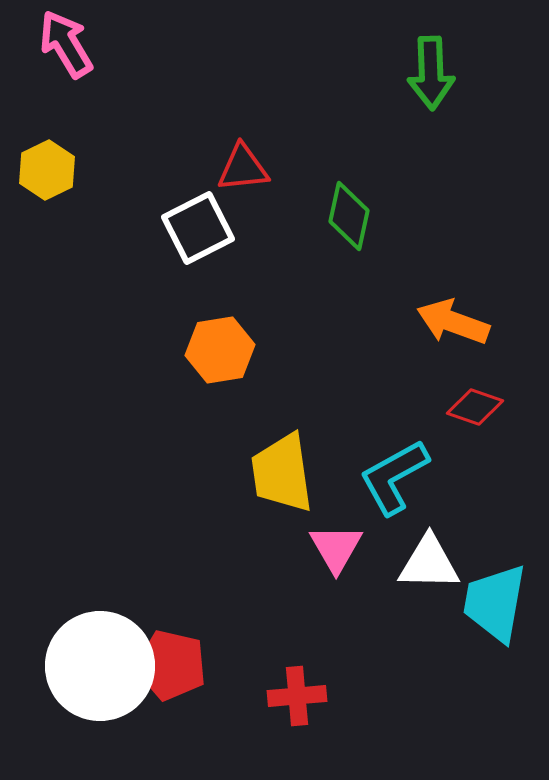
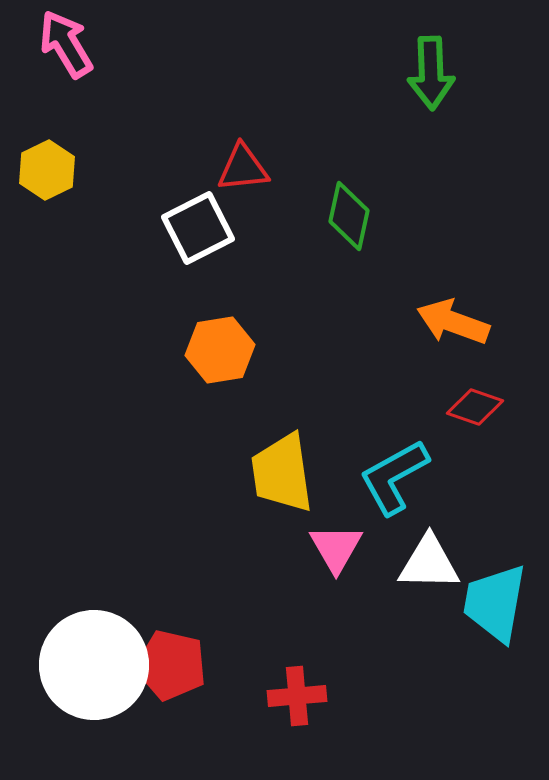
white circle: moved 6 px left, 1 px up
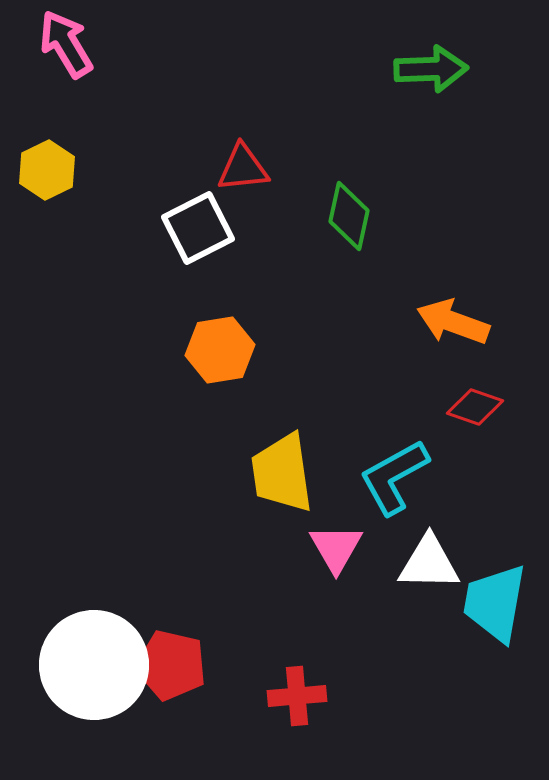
green arrow: moved 4 px up; rotated 90 degrees counterclockwise
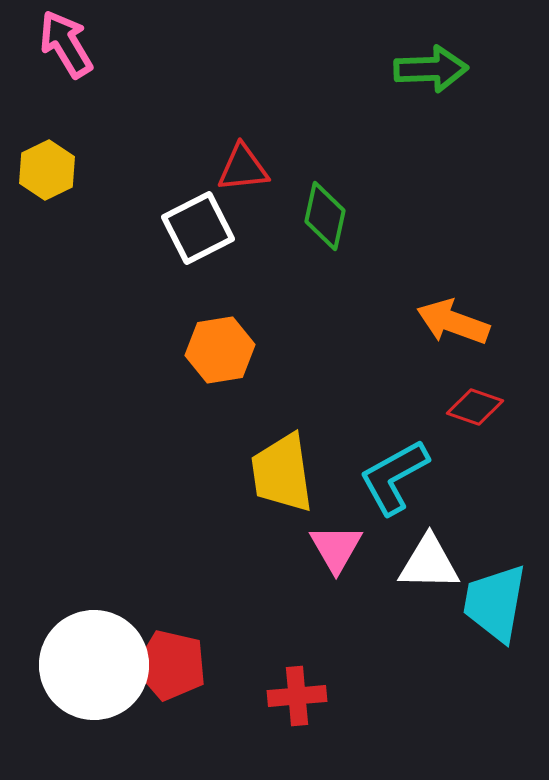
green diamond: moved 24 px left
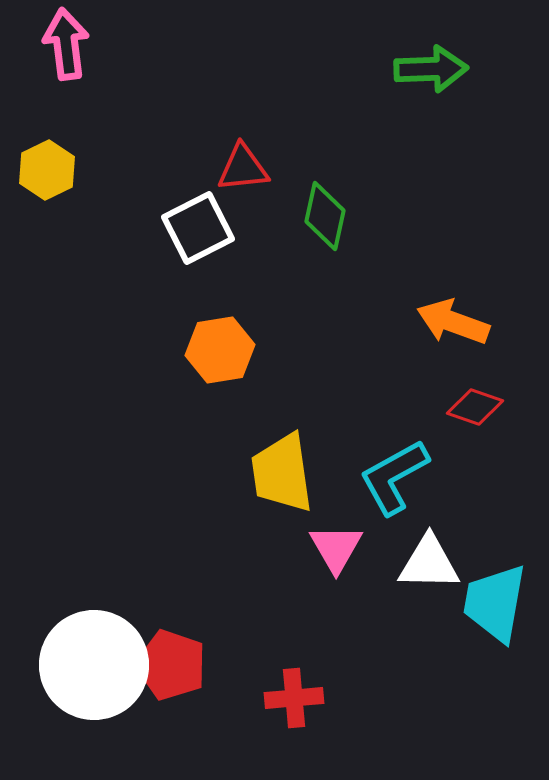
pink arrow: rotated 24 degrees clockwise
red pentagon: rotated 6 degrees clockwise
red cross: moved 3 px left, 2 px down
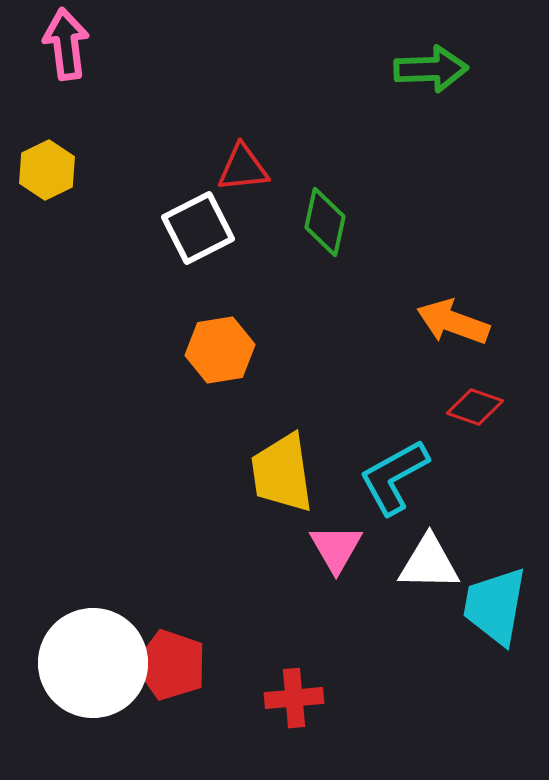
green diamond: moved 6 px down
cyan trapezoid: moved 3 px down
white circle: moved 1 px left, 2 px up
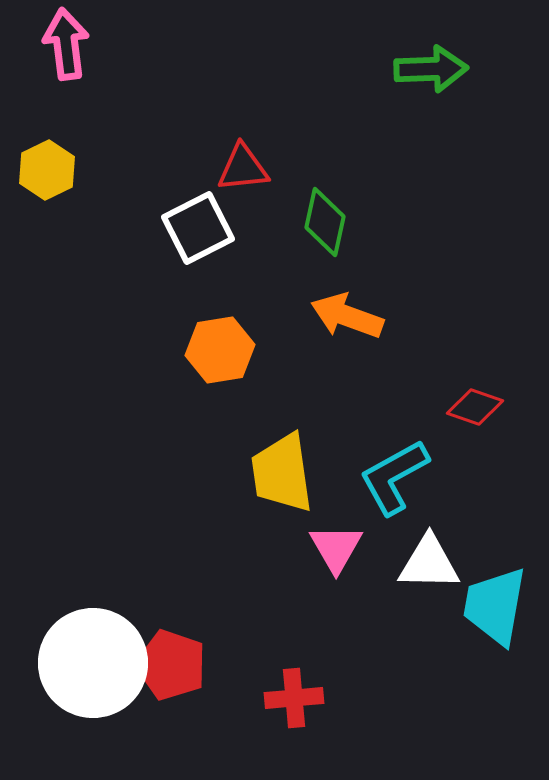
orange arrow: moved 106 px left, 6 px up
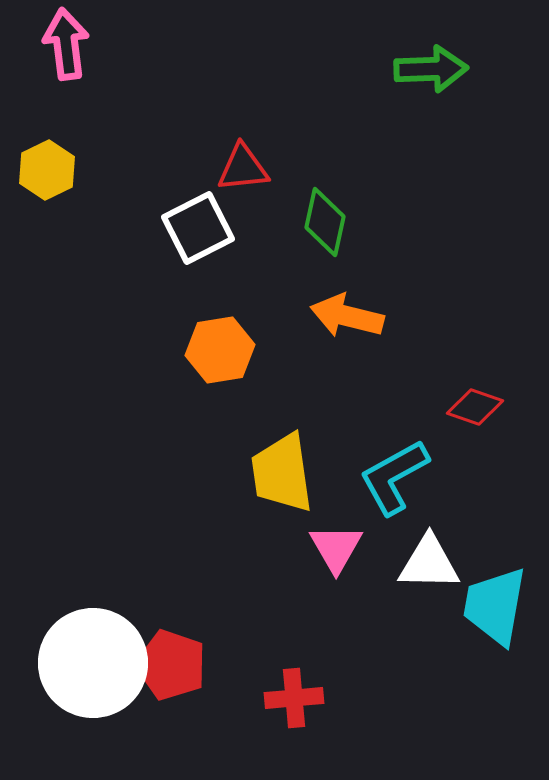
orange arrow: rotated 6 degrees counterclockwise
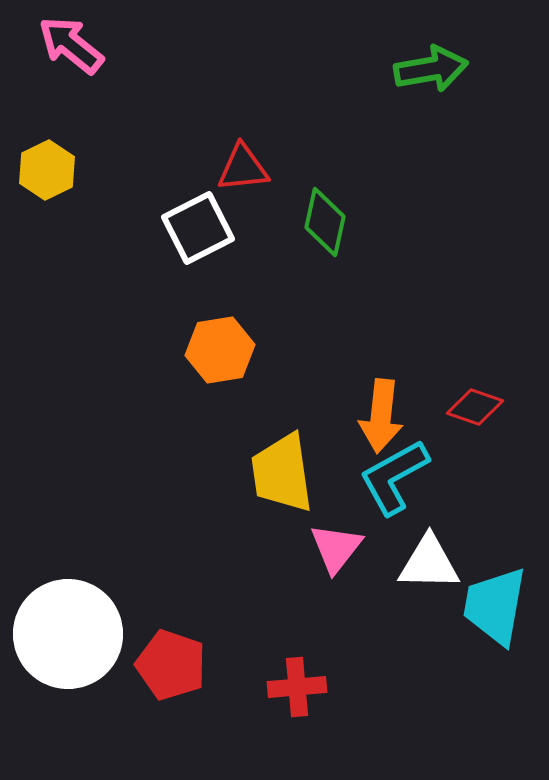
pink arrow: moved 5 px right, 1 px down; rotated 44 degrees counterclockwise
green arrow: rotated 8 degrees counterclockwise
orange arrow: moved 34 px right, 100 px down; rotated 98 degrees counterclockwise
pink triangle: rotated 8 degrees clockwise
white circle: moved 25 px left, 29 px up
red cross: moved 3 px right, 11 px up
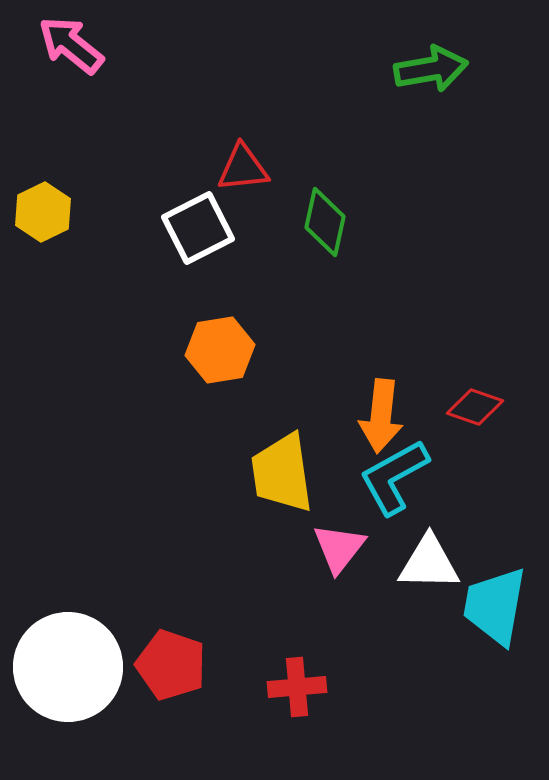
yellow hexagon: moved 4 px left, 42 px down
pink triangle: moved 3 px right
white circle: moved 33 px down
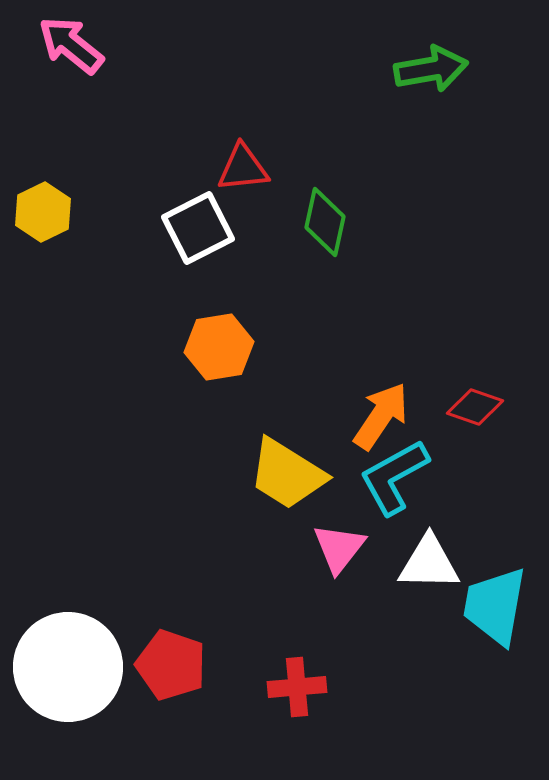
orange hexagon: moved 1 px left, 3 px up
orange arrow: rotated 152 degrees counterclockwise
yellow trapezoid: moved 5 px right, 1 px down; rotated 50 degrees counterclockwise
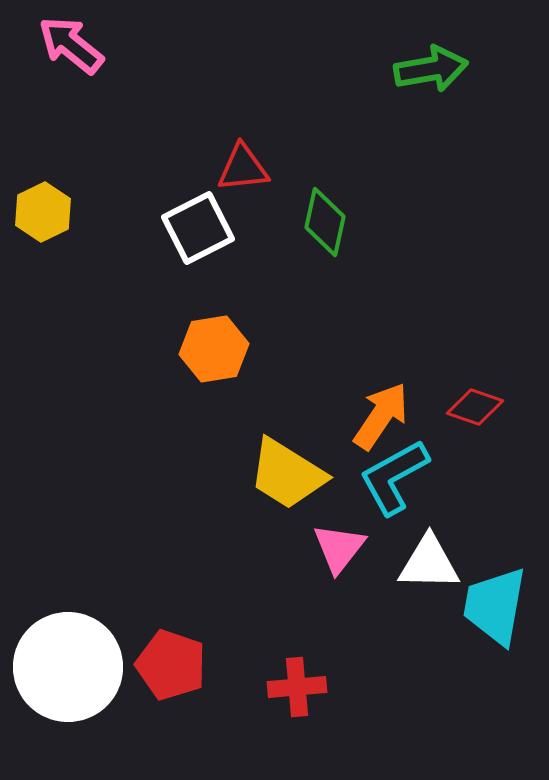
orange hexagon: moved 5 px left, 2 px down
